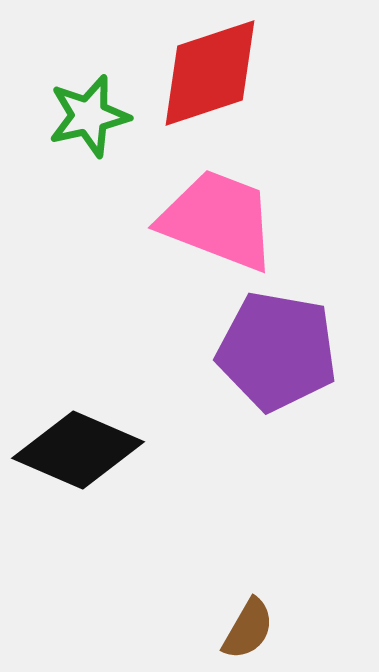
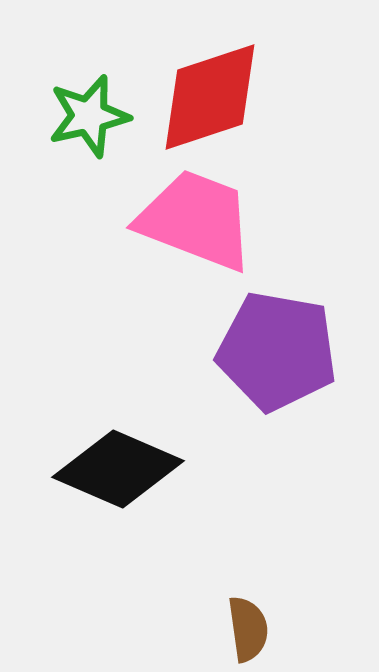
red diamond: moved 24 px down
pink trapezoid: moved 22 px left
black diamond: moved 40 px right, 19 px down
brown semicircle: rotated 38 degrees counterclockwise
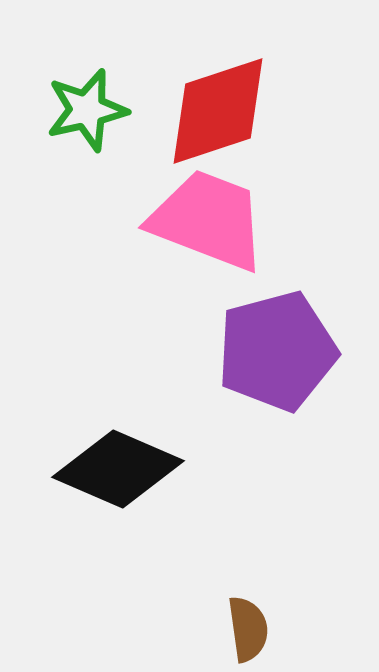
red diamond: moved 8 px right, 14 px down
green star: moved 2 px left, 6 px up
pink trapezoid: moved 12 px right
purple pentagon: rotated 25 degrees counterclockwise
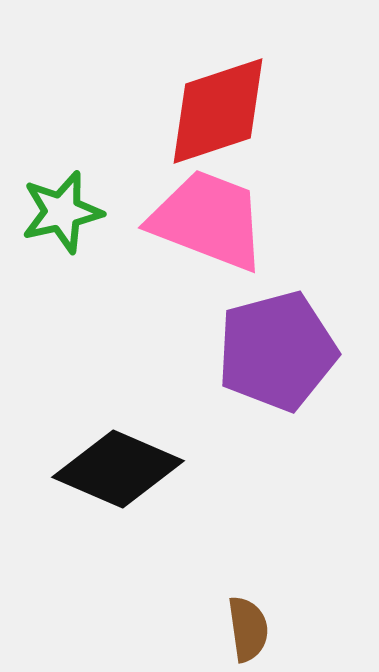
green star: moved 25 px left, 102 px down
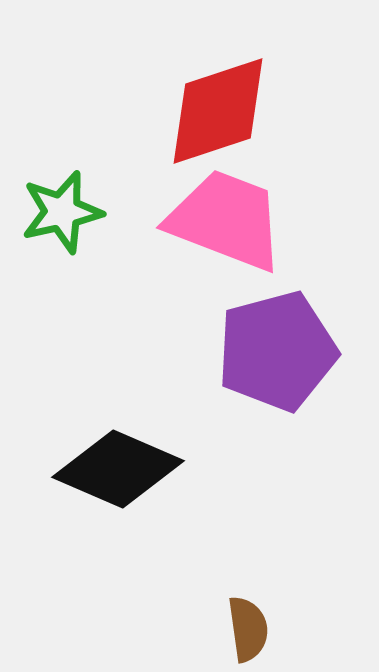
pink trapezoid: moved 18 px right
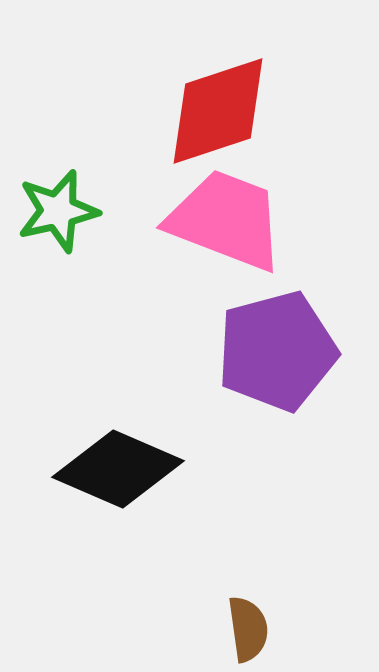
green star: moved 4 px left, 1 px up
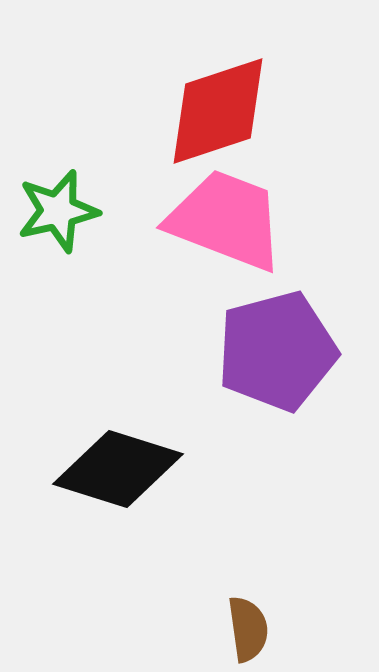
black diamond: rotated 6 degrees counterclockwise
